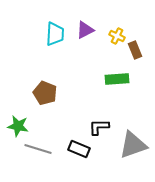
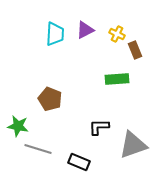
yellow cross: moved 2 px up
brown pentagon: moved 5 px right, 6 px down
black rectangle: moved 13 px down
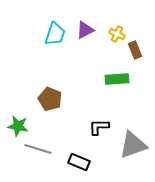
cyan trapezoid: rotated 15 degrees clockwise
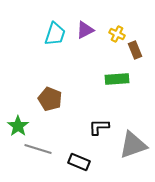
green star: rotated 25 degrees clockwise
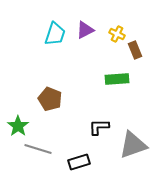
black rectangle: rotated 40 degrees counterclockwise
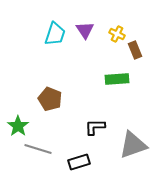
purple triangle: rotated 36 degrees counterclockwise
black L-shape: moved 4 px left
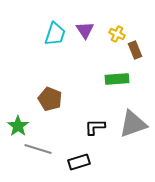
gray triangle: moved 21 px up
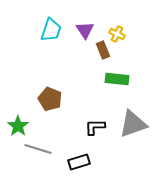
cyan trapezoid: moved 4 px left, 4 px up
brown rectangle: moved 32 px left
green rectangle: rotated 10 degrees clockwise
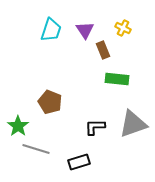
yellow cross: moved 6 px right, 6 px up
brown pentagon: moved 3 px down
gray line: moved 2 px left
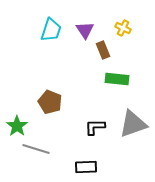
green star: moved 1 px left
black rectangle: moved 7 px right, 5 px down; rotated 15 degrees clockwise
